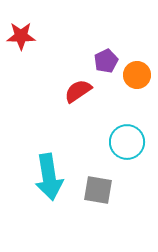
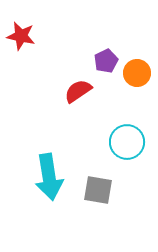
red star: rotated 12 degrees clockwise
orange circle: moved 2 px up
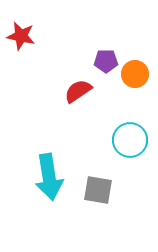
purple pentagon: rotated 25 degrees clockwise
orange circle: moved 2 px left, 1 px down
cyan circle: moved 3 px right, 2 px up
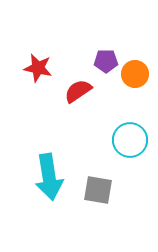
red star: moved 17 px right, 32 px down
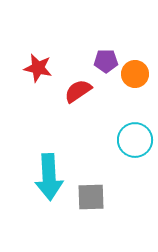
cyan circle: moved 5 px right
cyan arrow: rotated 6 degrees clockwise
gray square: moved 7 px left, 7 px down; rotated 12 degrees counterclockwise
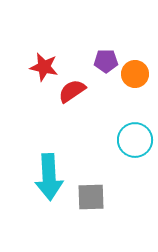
red star: moved 6 px right, 1 px up
red semicircle: moved 6 px left
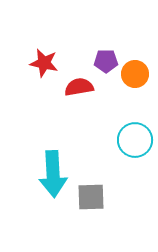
red star: moved 4 px up
red semicircle: moved 7 px right, 4 px up; rotated 24 degrees clockwise
cyan arrow: moved 4 px right, 3 px up
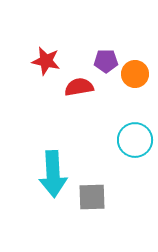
red star: moved 2 px right, 2 px up
gray square: moved 1 px right
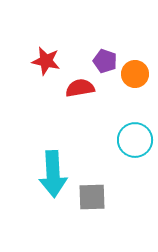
purple pentagon: moved 1 px left; rotated 20 degrees clockwise
red semicircle: moved 1 px right, 1 px down
